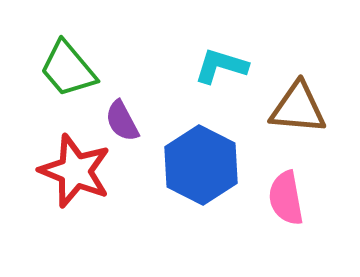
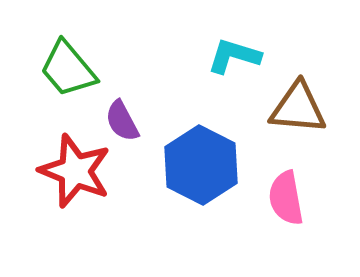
cyan L-shape: moved 13 px right, 10 px up
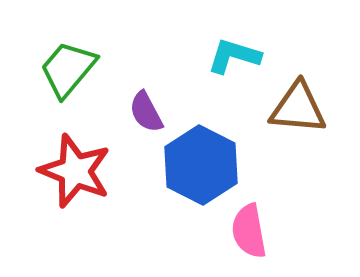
green trapezoid: rotated 80 degrees clockwise
purple semicircle: moved 24 px right, 9 px up
pink semicircle: moved 37 px left, 33 px down
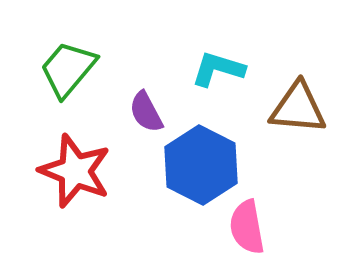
cyan L-shape: moved 16 px left, 13 px down
pink semicircle: moved 2 px left, 4 px up
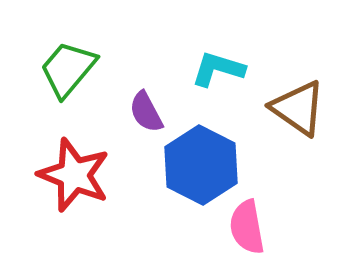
brown triangle: rotated 30 degrees clockwise
red star: moved 1 px left, 4 px down
